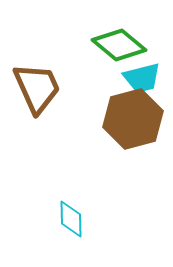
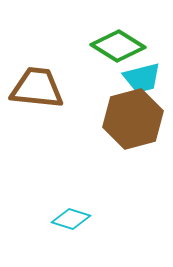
green diamond: moved 1 px left, 1 px down; rotated 8 degrees counterclockwise
brown trapezoid: rotated 60 degrees counterclockwise
cyan diamond: rotated 72 degrees counterclockwise
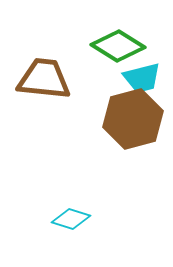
brown trapezoid: moved 7 px right, 9 px up
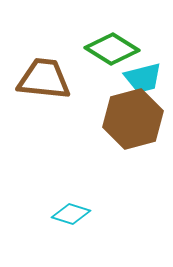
green diamond: moved 6 px left, 3 px down
cyan trapezoid: moved 1 px right
cyan diamond: moved 5 px up
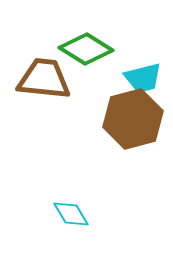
green diamond: moved 26 px left
cyan diamond: rotated 42 degrees clockwise
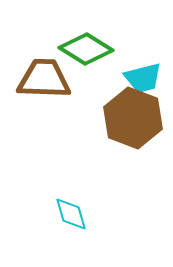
brown trapezoid: rotated 4 degrees counterclockwise
brown hexagon: moved 1 px up; rotated 24 degrees counterclockwise
cyan diamond: rotated 15 degrees clockwise
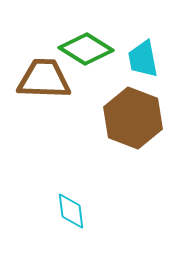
cyan trapezoid: moved 19 px up; rotated 93 degrees clockwise
cyan diamond: moved 3 px up; rotated 9 degrees clockwise
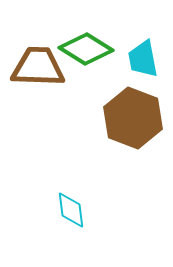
brown trapezoid: moved 6 px left, 12 px up
cyan diamond: moved 1 px up
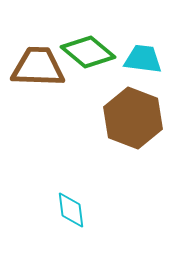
green diamond: moved 2 px right, 3 px down; rotated 8 degrees clockwise
cyan trapezoid: rotated 108 degrees clockwise
